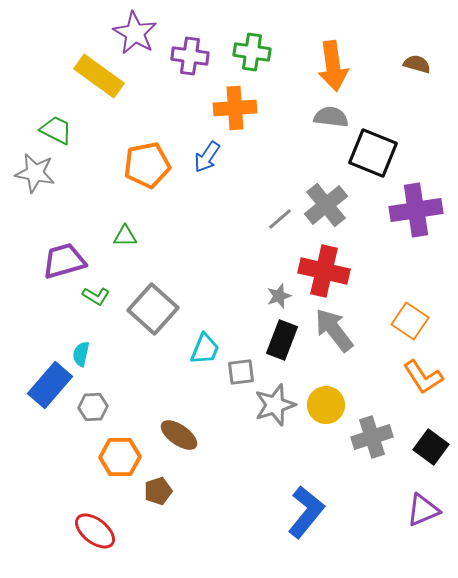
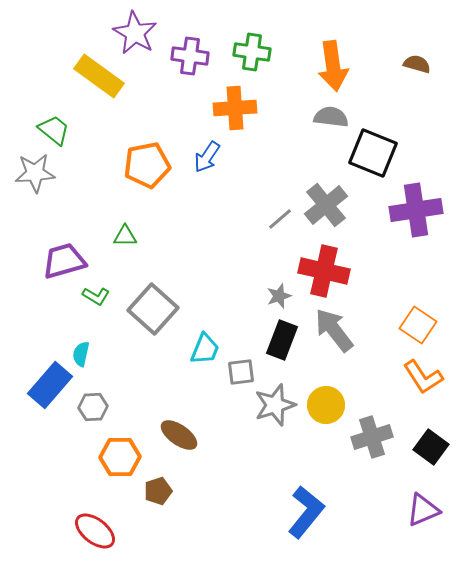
green trapezoid at (56, 130): moved 2 px left; rotated 12 degrees clockwise
gray star at (35, 173): rotated 15 degrees counterclockwise
orange square at (410, 321): moved 8 px right, 4 px down
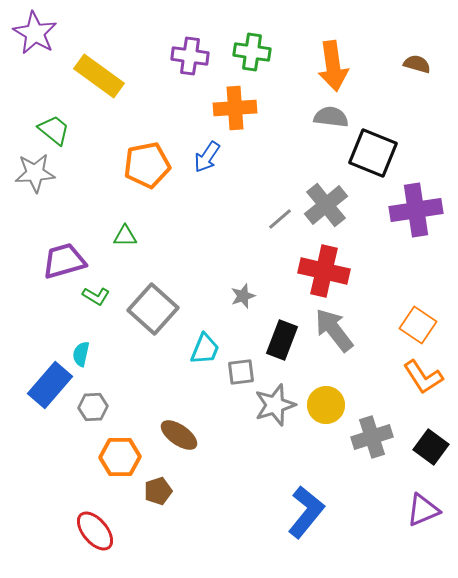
purple star at (135, 33): moved 100 px left
gray star at (279, 296): moved 36 px left
red ellipse at (95, 531): rotated 12 degrees clockwise
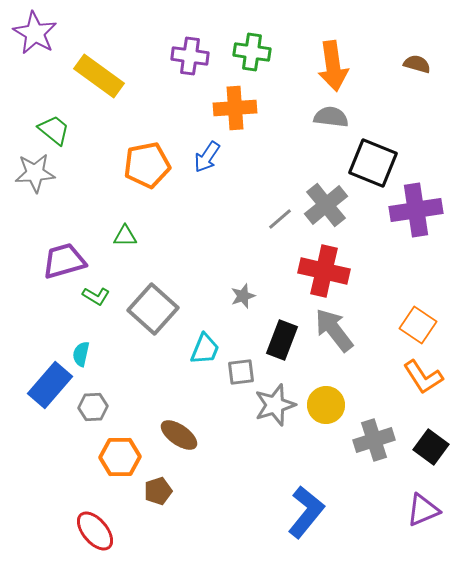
black square at (373, 153): moved 10 px down
gray cross at (372, 437): moved 2 px right, 3 px down
